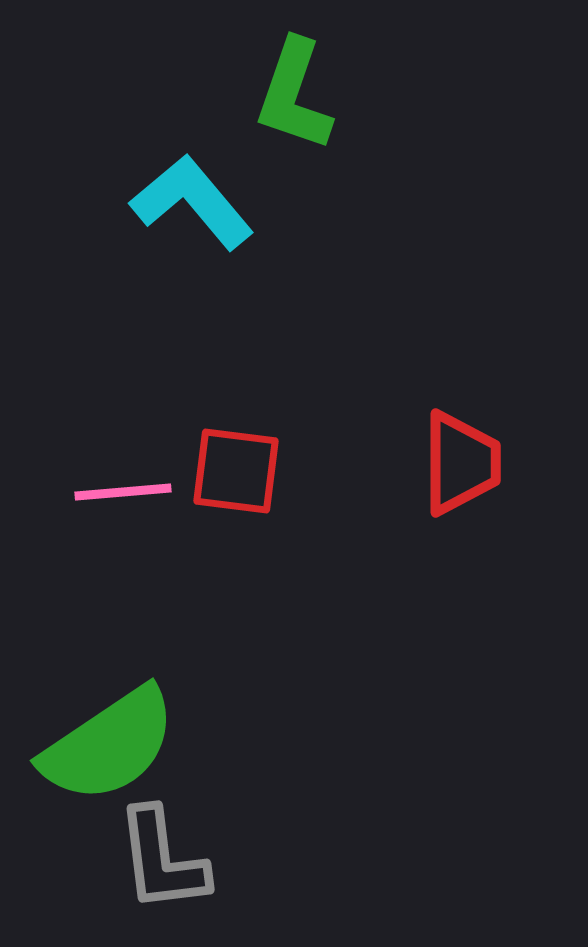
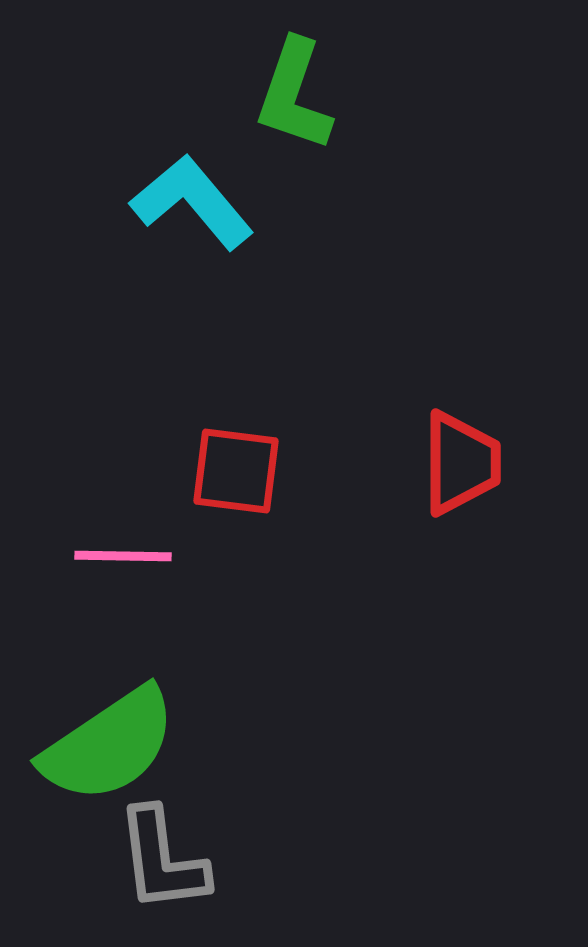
pink line: moved 64 px down; rotated 6 degrees clockwise
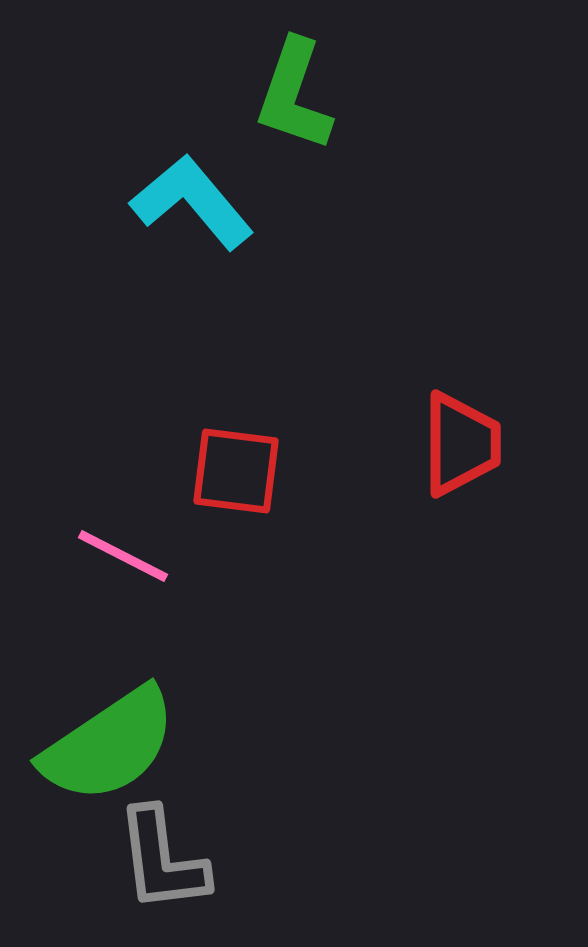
red trapezoid: moved 19 px up
pink line: rotated 26 degrees clockwise
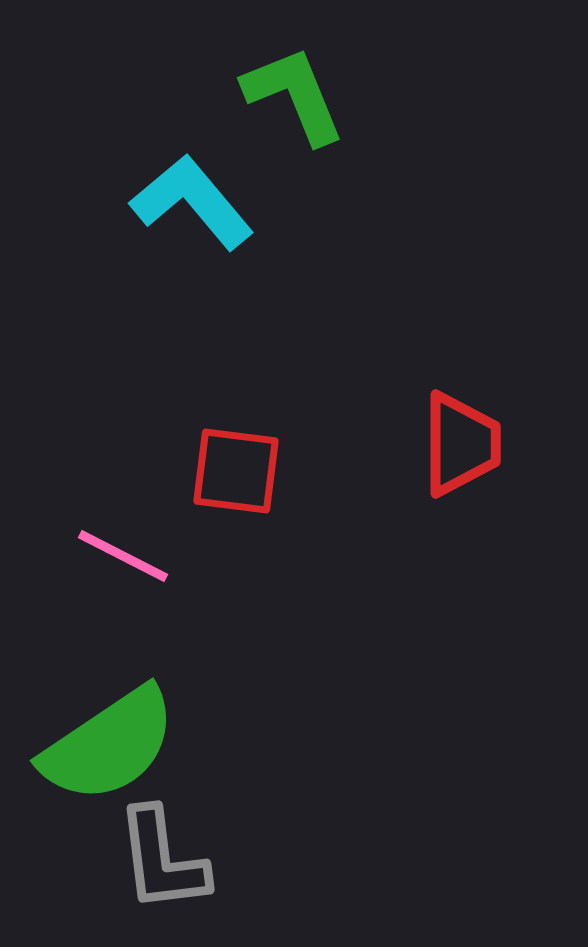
green L-shape: rotated 139 degrees clockwise
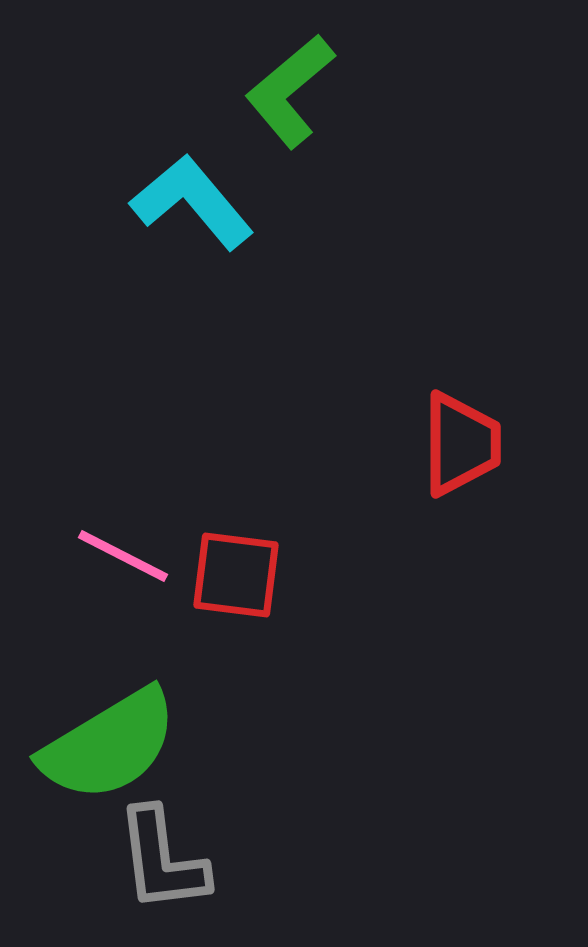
green L-shape: moved 4 px left, 4 px up; rotated 108 degrees counterclockwise
red square: moved 104 px down
green semicircle: rotated 3 degrees clockwise
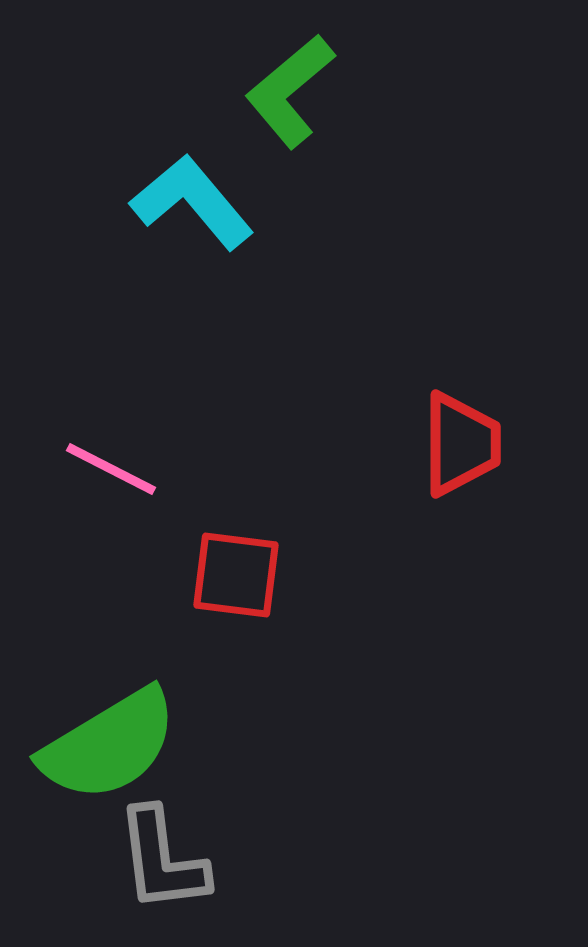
pink line: moved 12 px left, 87 px up
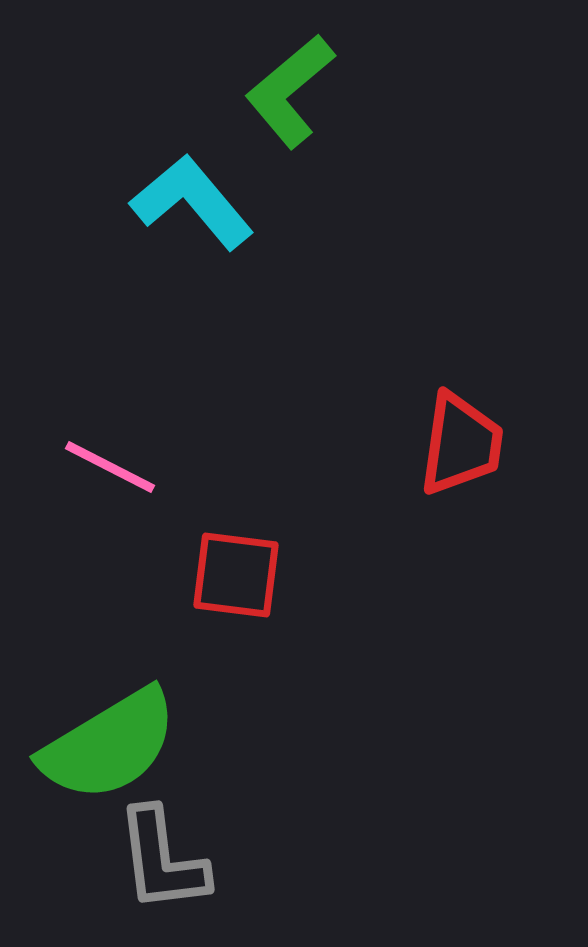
red trapezoid: rotated 8 degrees clockwise
pink line: moved 1 px left, 2 px up
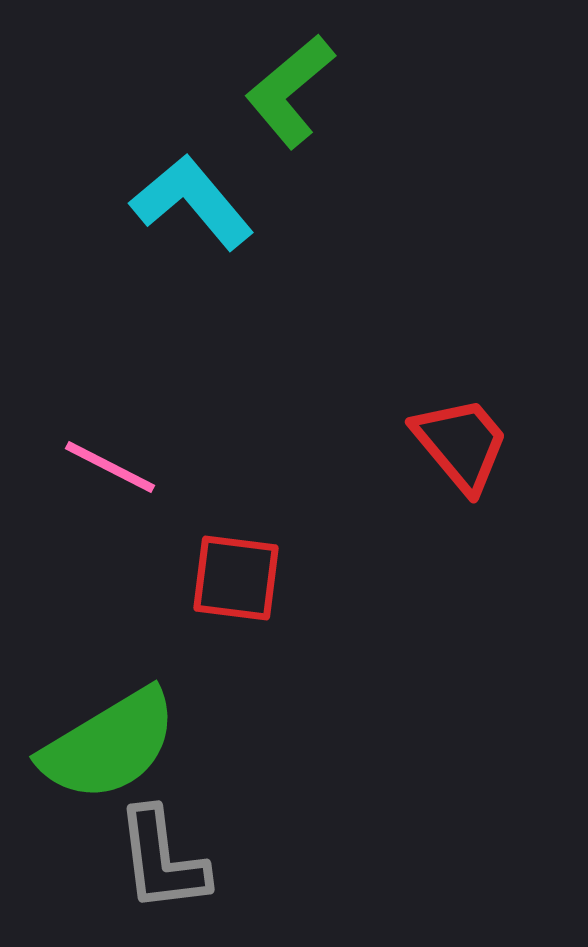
red trapezoid: rotated 48 degrees counterclockwise
red square: moved 3 px down
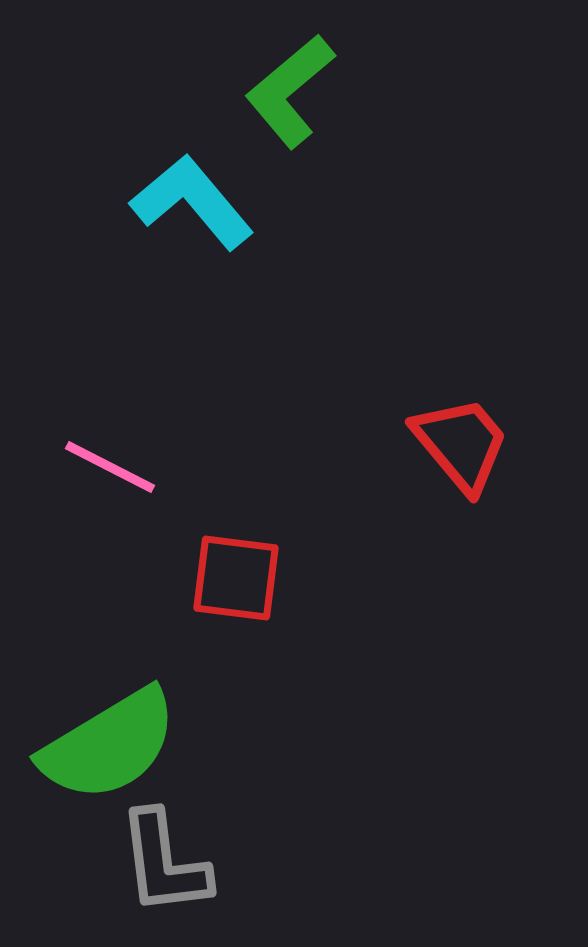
gray L-shape: moved 2 px right, 3 px down
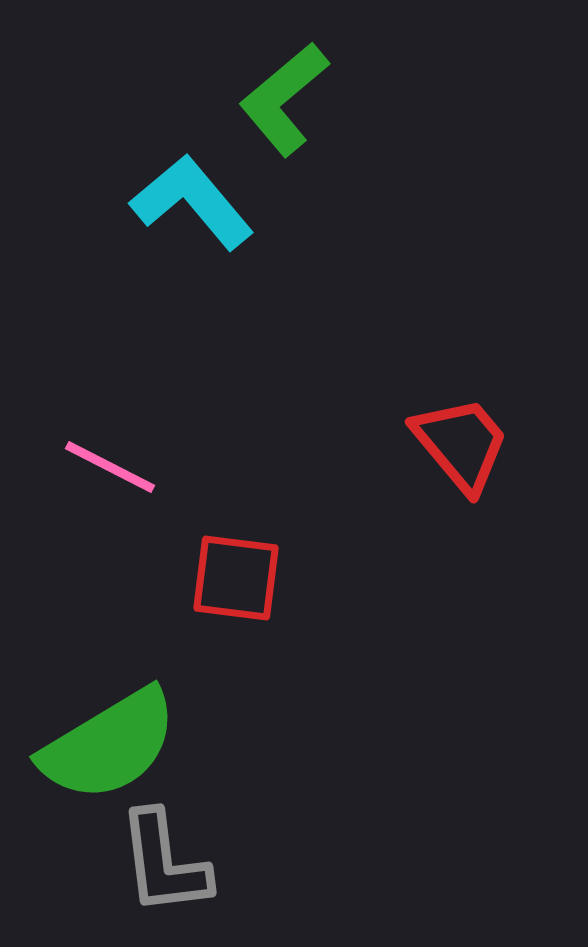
green L-shape: moved 6 px left, 8 px down
